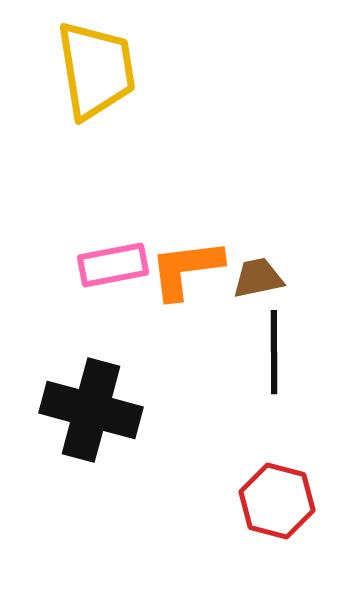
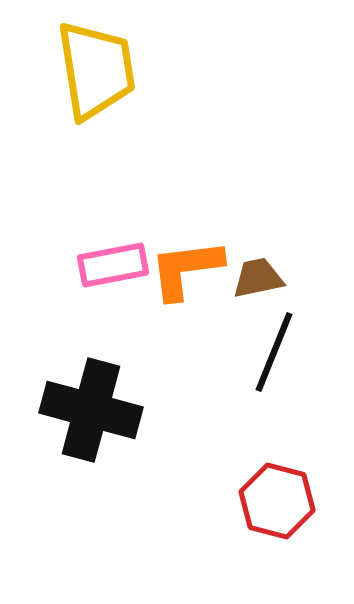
black line: rotated 22 degrees clockwise
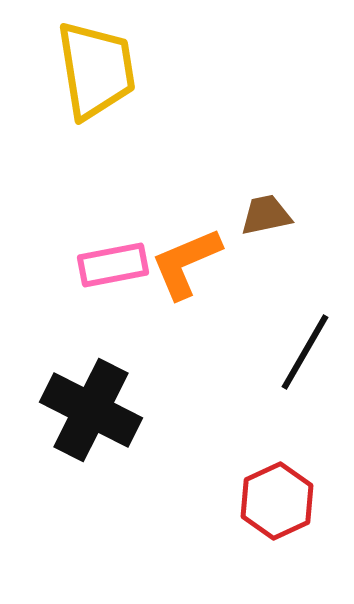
orange L-shape: moved 6 px up; rotated 16 degrees counterclockwise
brown trapezoid: moved 8 px right, 63 px up
black line: moved 31 px right; rotated 8 degrees clockwise
black cross: rotated 12 degrees clockwise
red hexagon: rotated 20 degrees clockwise
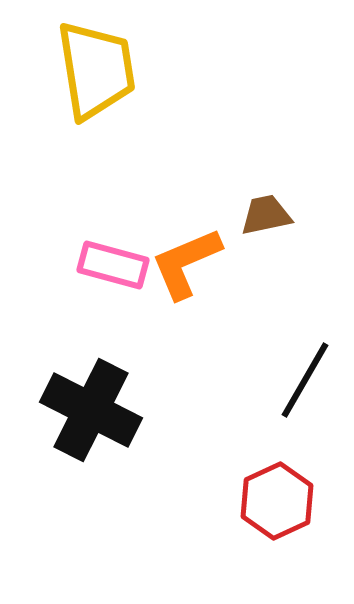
pink rectangle: rotated 26 degrees clockwise
black line: moved 28 px down
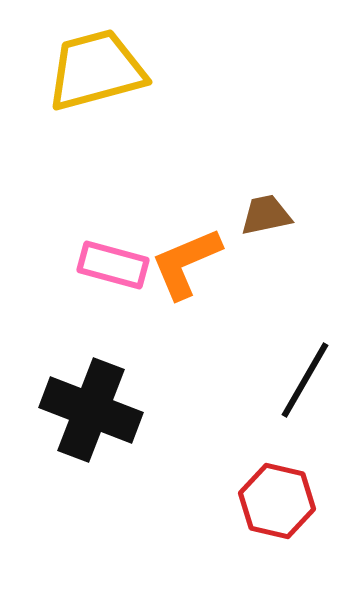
yellow trapezoid: rotated 96 degrees counterclockwise
black cross: rotated 6 degrees counterclockwise
red hexagon: rotated 22 degrees counterclockwise
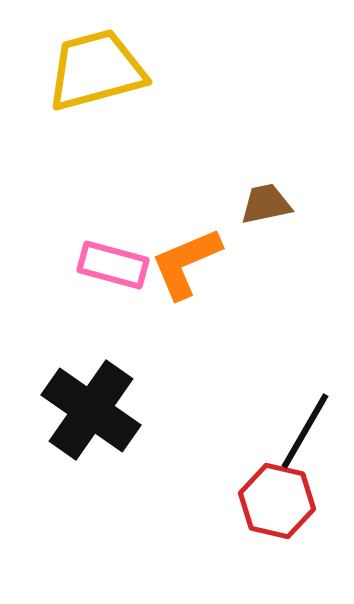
brown trapezoid: moved 11 px up
black line: moved 51 px down
black cross: rotated 14 degrees clockwise
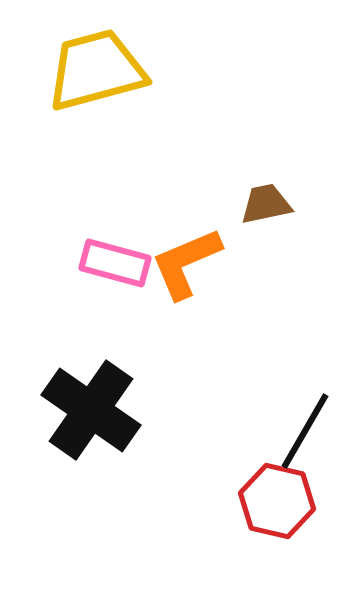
pink rectangle: moved 2 px right, 2 px up
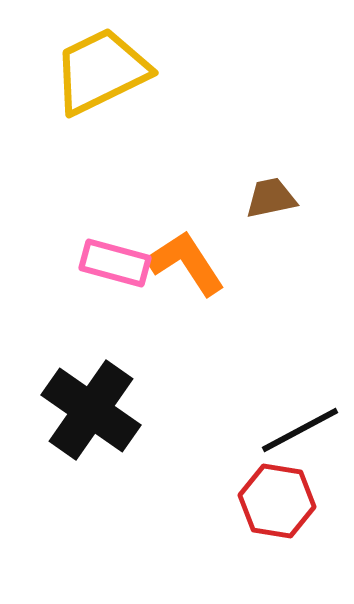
yellow trapezoid: moved 5 px right, 1 px down; rotated 11 degrees counterclockwise
brown trapezoid: moved 5 px right, 6 px up
orange L-shape: rotated 80 degrees clockwise
black line: moved 5 px left, 1 px up; rotated 32 degrees clockwise
red hexagon: rotated 4 degrees counterclockwise
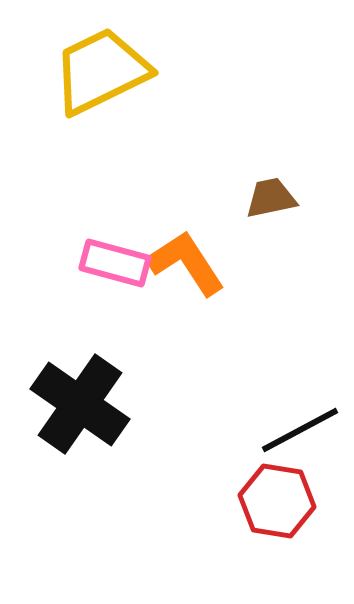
black cross: moved 11 px left, 6 px up
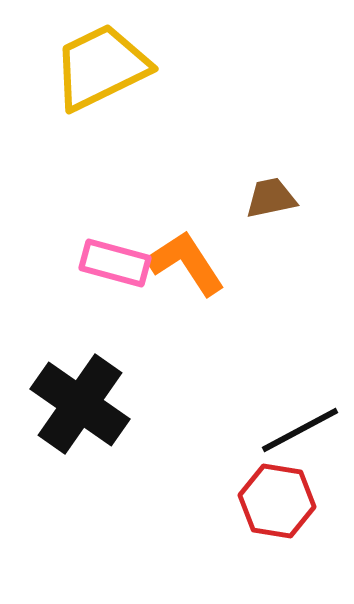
yellow trapezoid: moved 4 px up
